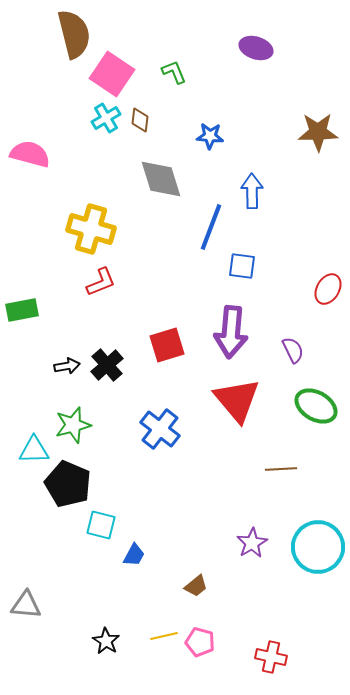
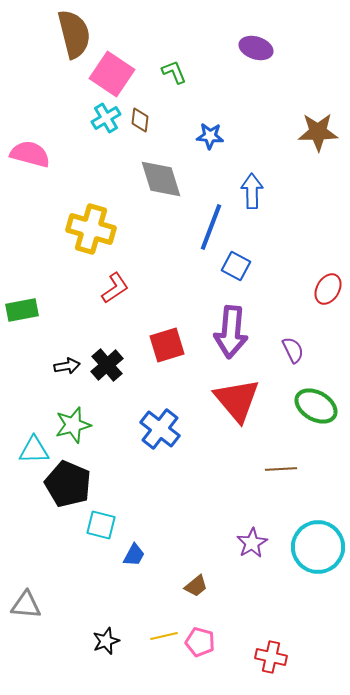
blue square: moved 6 px left; rotated 20 degrees clockwise
red L-shape: moved 14 px right, 6 px down; rotated 12 degrees counterclockwise
black star: rotated 20 degrees clockwise
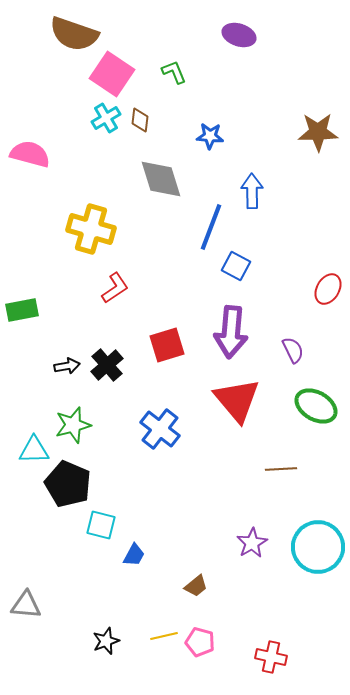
brown semicircle: rotated 123 degrees clockwise
purple ellipse: moved 17 px left, 13 px up
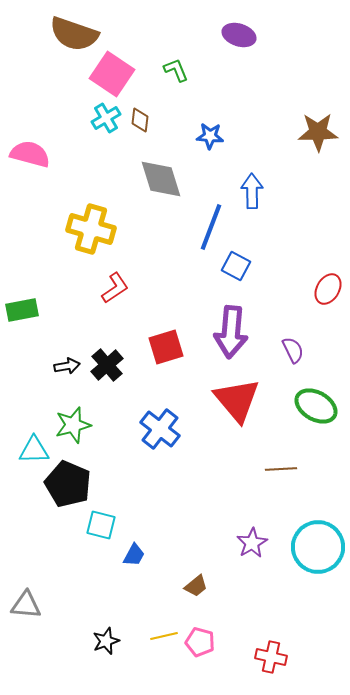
green L-shape: moved 2 px right, 2 px up
red square: moved 1 px left, 2 px down
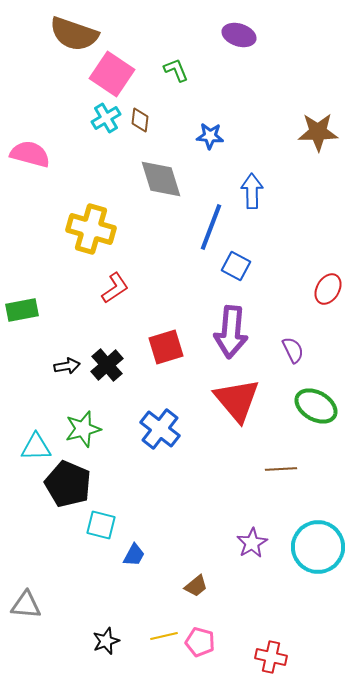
green star: moved 10 px right, 4 px down
cyan triangle: moved 2 px right, 3 px up
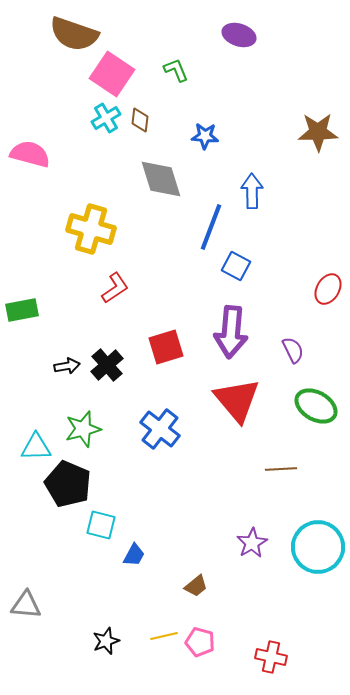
blue star: moved 5 px left
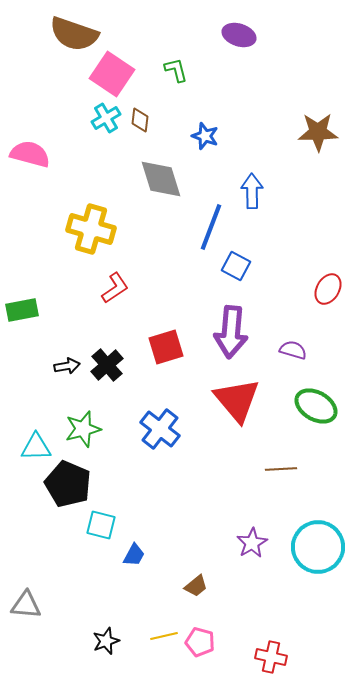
green L-shape: rotated 8 degrees clockwise
blue star: rotated 16 degrees clockwise
purple semicircle: rotated 48 degrees counterclockwise
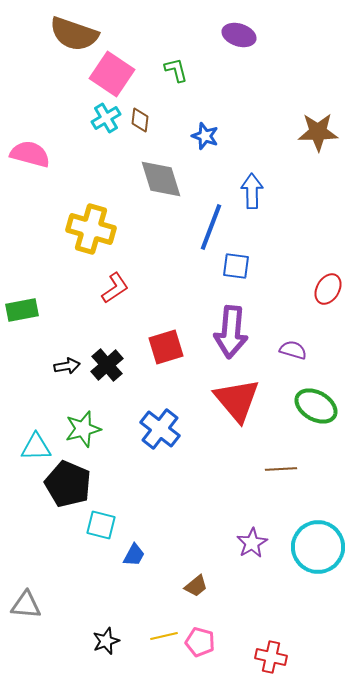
blue square: rotated 20 degrees counterclockwise
